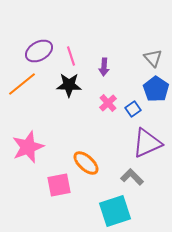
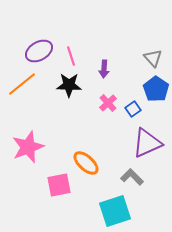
purple arrow: moved 2 px down
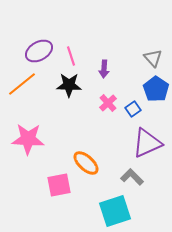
pink star: moved 8 px up; rotated 24 degrees clockwise
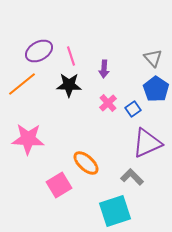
pink square: rotated 20 degrees counterclockwise
